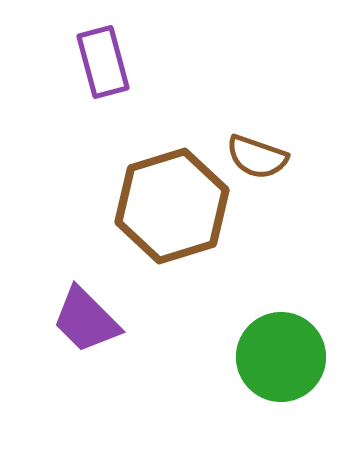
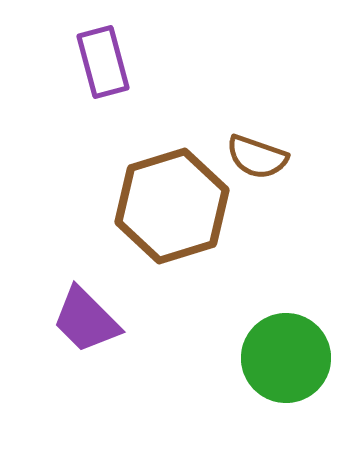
green circle: moved 5 px right, 1 px down
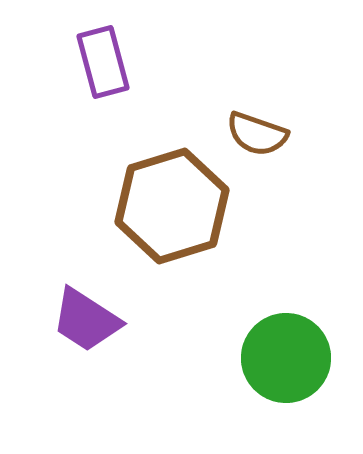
brown semicircle: moved 23 px up
purple trapezoid: rotated 12 degrees counterclockwise
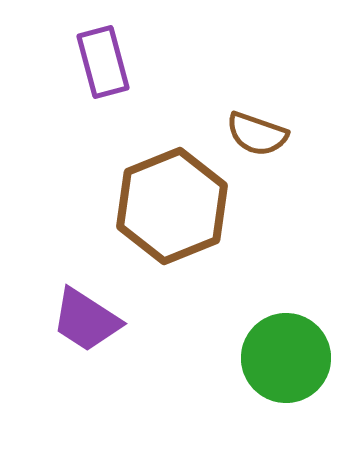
brown hexagon: rotated 5 degrees counterclockwise
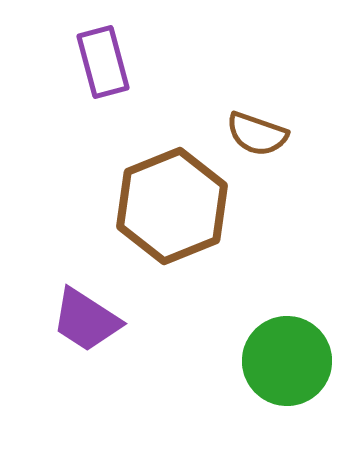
green circle: moved 1 px right, 3 px down
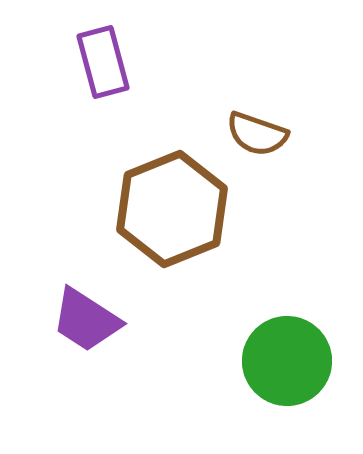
brown hexagon: moved 3 px down
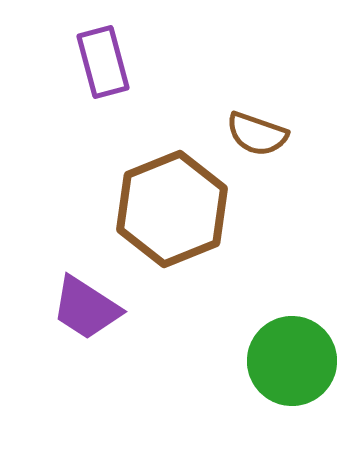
purple trapezoid: moved 12 px up
green circle: moved 5 px right
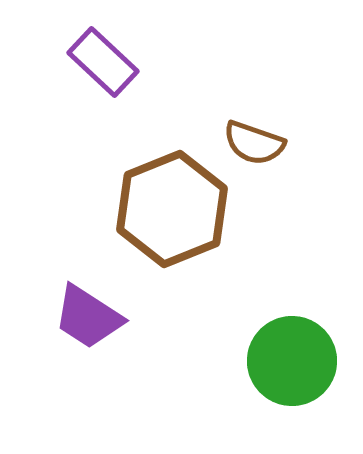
purple rectangle: rotated 32 degrees counterclockwise
brown semicircle: moved 3 px left, 9 px down
purple trapezoid: moved 2 px right, 9 px down
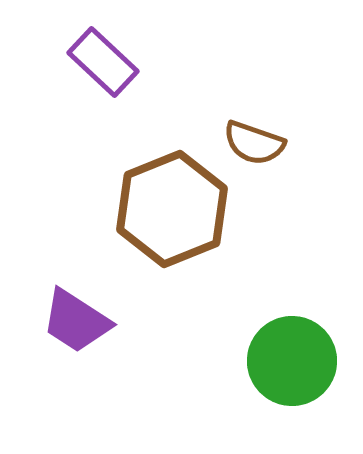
purple trapezoid: moved 12 px left, 4 px down
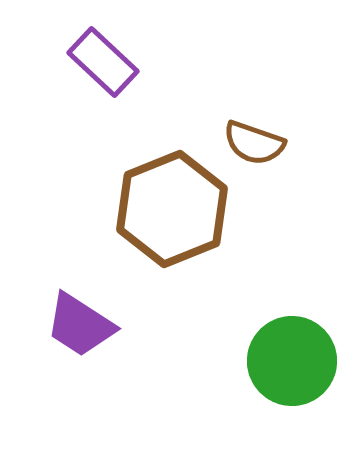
purple trapezoid: moved 4 px right, 4 px down
